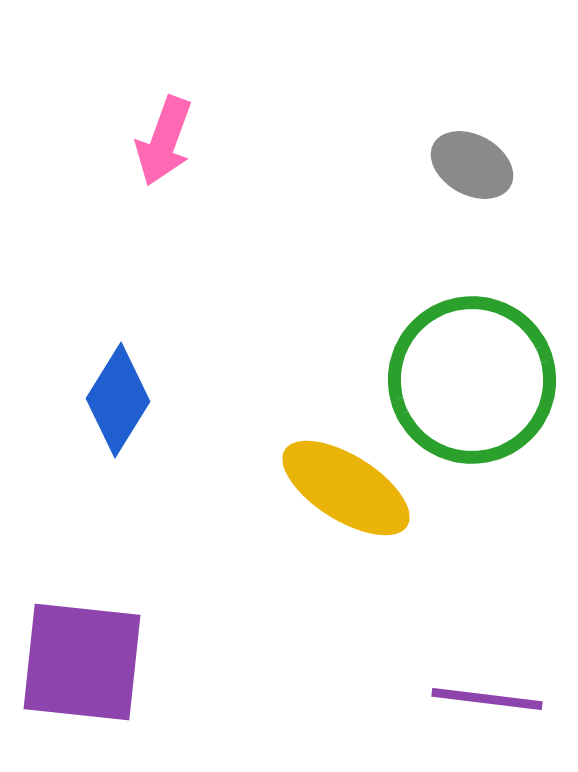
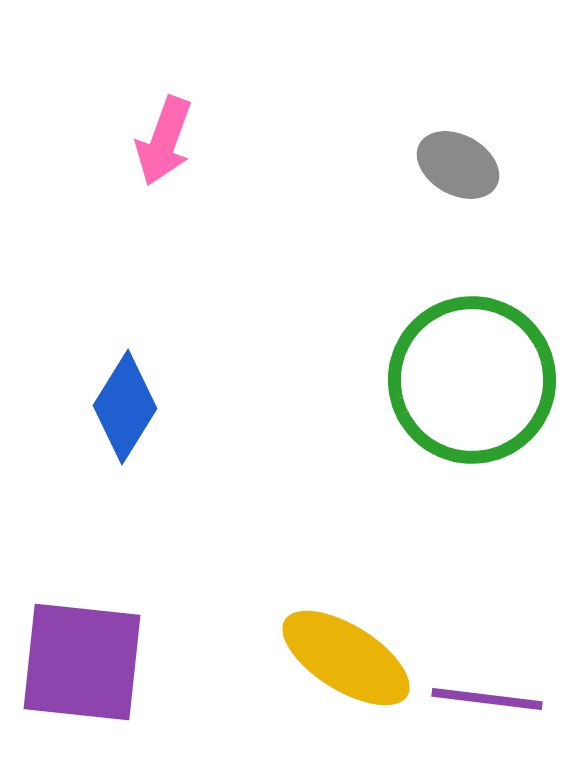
gray ellipse: moved 14 px left
blue diamond: moved 7 px right, 7 px down
yellow ellipse: moved 170 px down
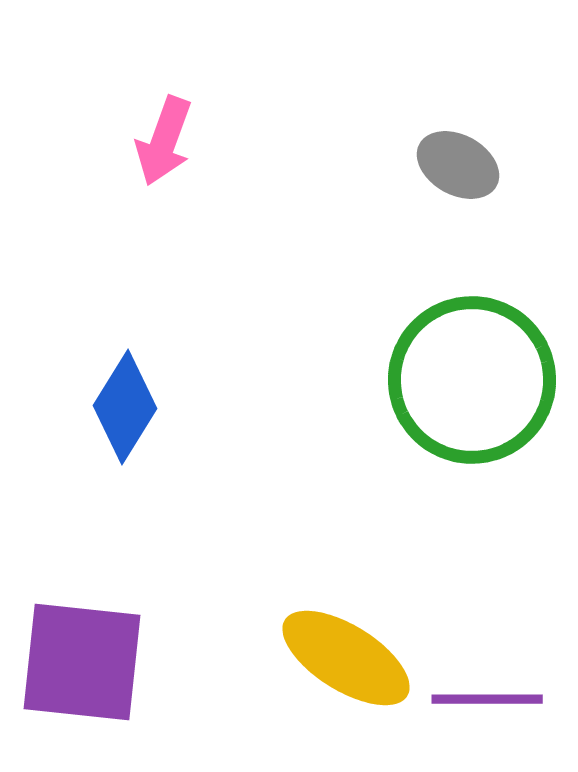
purple line: rotated 7 degrees counterclockwise
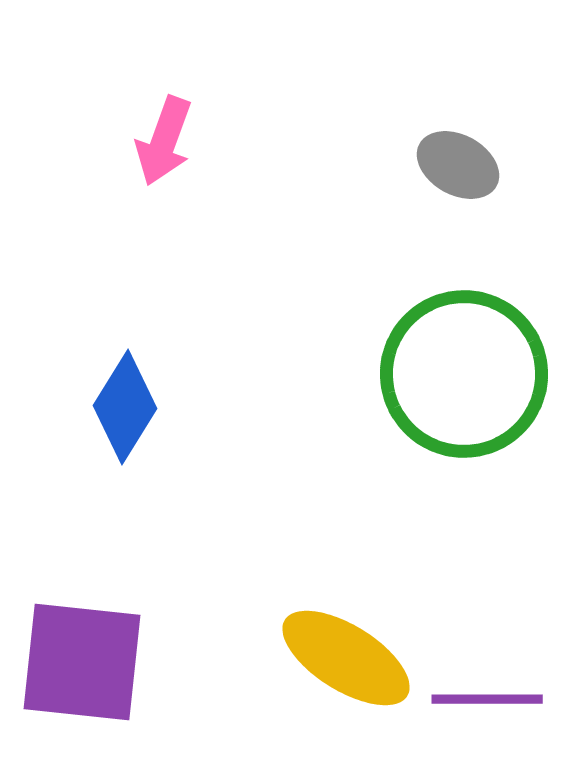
green circle: moved 8 px left, 6 px up
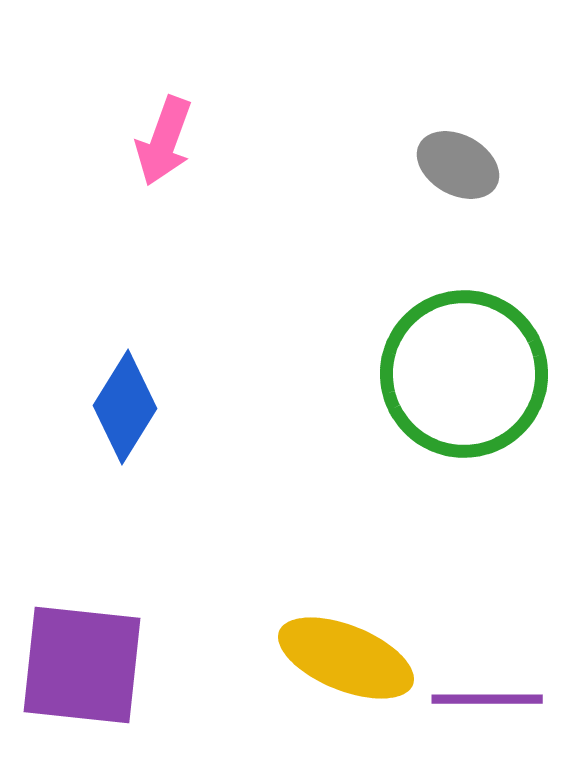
yellow ellipse: rotated 10 degrees counterclockwise
purple square: moved 3 px down
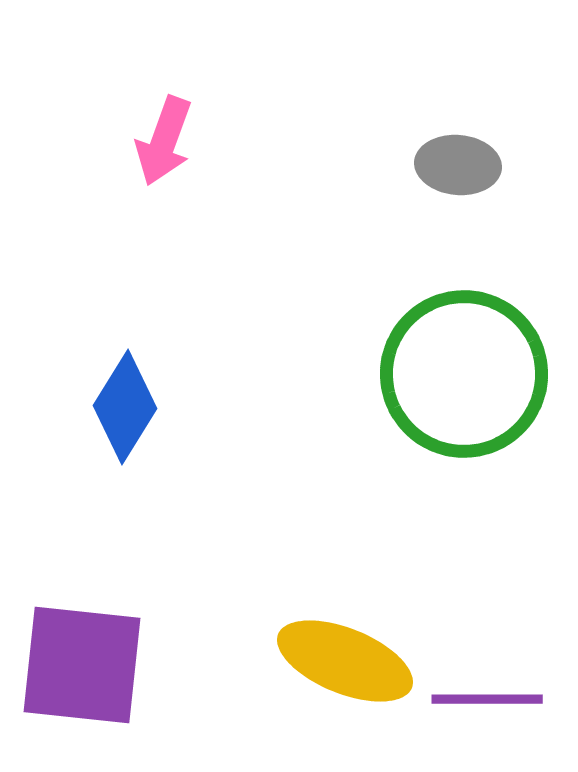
gray ellipse: rotated 24 degrees counterclockwise
yellow ellipse: moved 1 px left, 3 px down
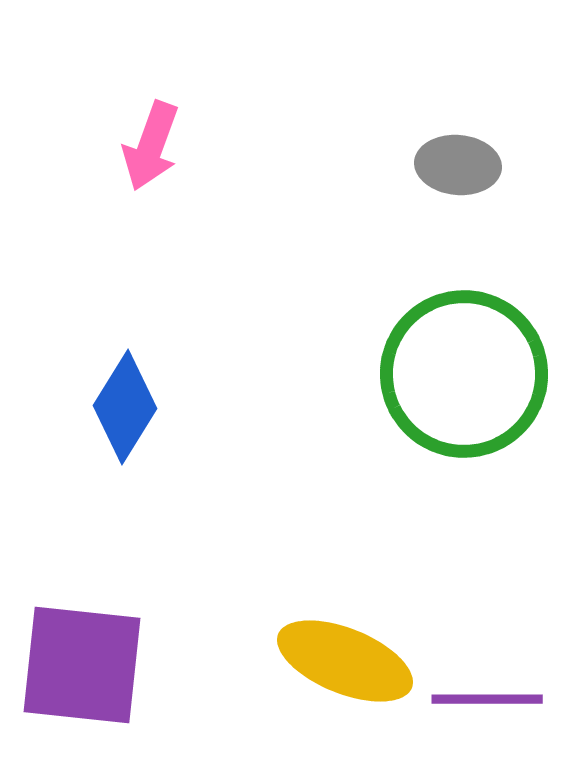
pink arrow: moved 13 px left, 5 px down
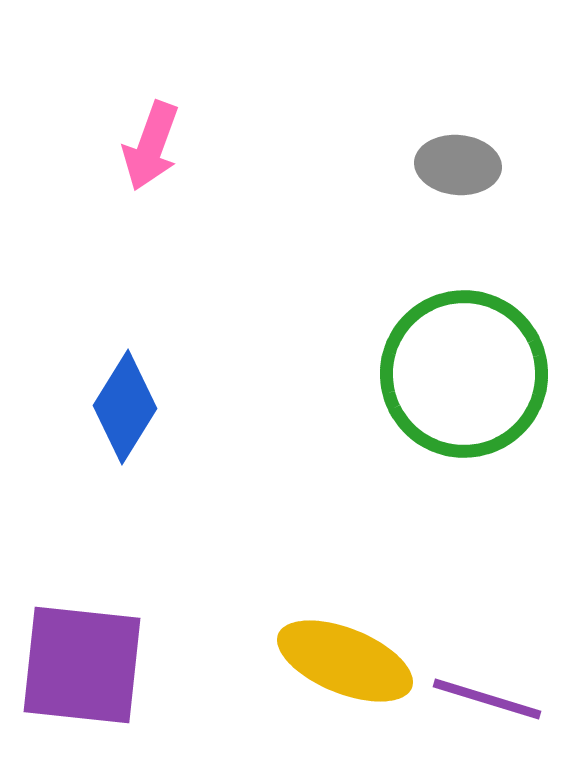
purple line: rotated 17 degrees clockwise
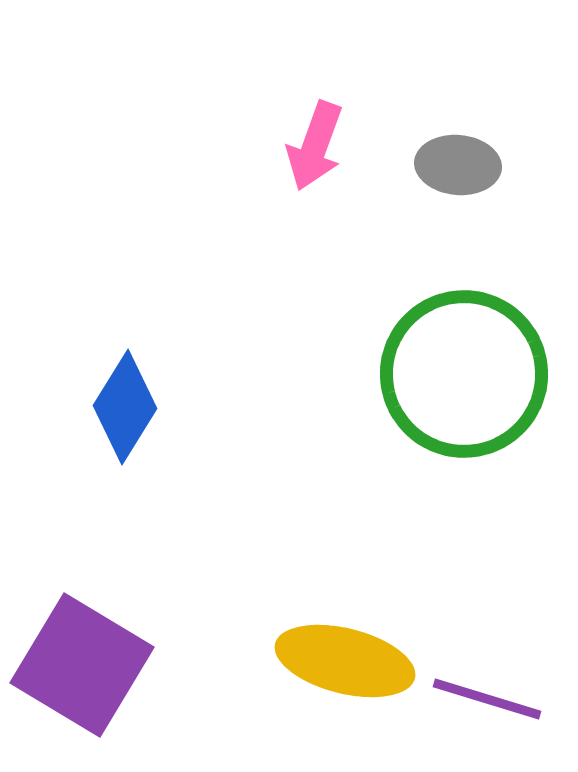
pink arrow: moved 164 px right
yellow ellipse: rotated 8 degrees counterclockwise
purple square: rotated 25 degrees clockwise
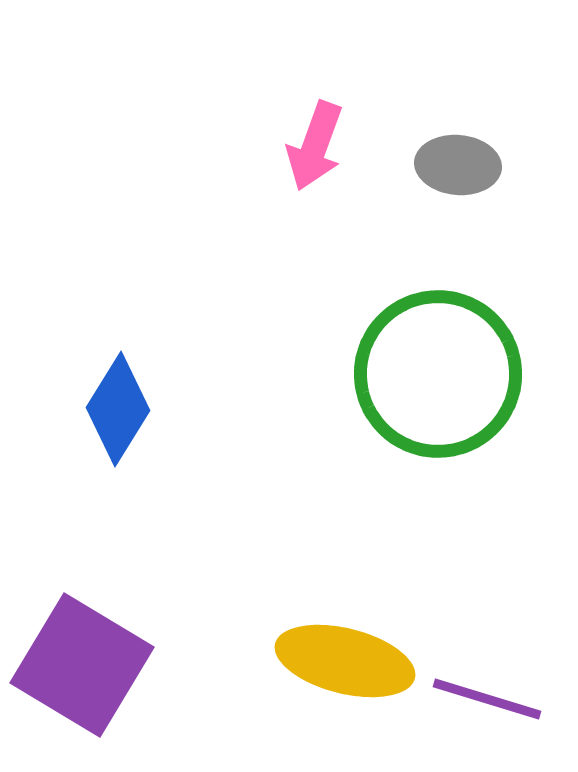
green circle: moved 26 px left
blue diamond: moved 7 px left, 2 px down
